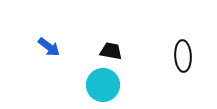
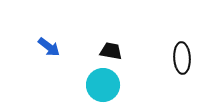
black ellipse: moved 1 px left, 2 px down
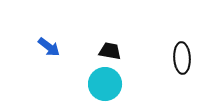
black trapezoid: moved 1 px left
cyan circle: moved 2 px right, 1 px up
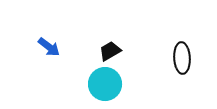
black trapezoid: rotated 40 degrees counterclockwise
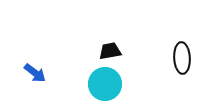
blue arrow: moved 14 px left, 26 px down
black trapezoid: rotated 20 degrees clockwise
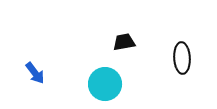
black trapezoid: moved 14 px right, 9 px up
blue arrow: rotated 15 degrees clockwise
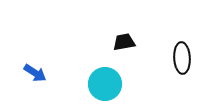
blue arrow: rotated 20 degrees counterclockwise
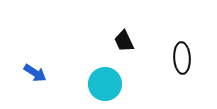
black trapezoid: moved 1 px up; rotated 105 degrees counterclockwise
